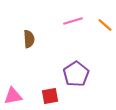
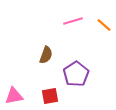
orange line: moved 1 px left
brown semicircle: moved 17 px right, 16 px down; rotated 24 degrees clockwise
pink triangle: moved 1 px right
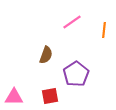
pink line: moved 1 px left, 1 px down; rotated 18 degrees counterclockwise
orange line: moved 5 px down; rotated 56 degrees clockwise
pink triangle: moved 1 px down; rotated 12 degrees clockwise
